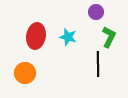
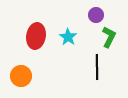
purple circle: moved 3 px down
cyan star: rotated 18 degrees clockwise
black line: moved 1 px left, 3 px down
orange circle: moved 4 px left, 3 px down
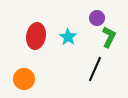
purple circle: moved 1 px right, 3 px down
black line: moved 2 px left, 2 px down; rotated 25 degrees clockwise
orange circle: moved 3 px right, 3 px down
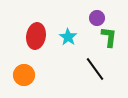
green L-shape: rotated 20 degrees counterclockwise
black line: rotated 60 degrees counterclockwise
orange circle: moved 4 px up
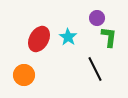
red ellipse: moved 3 px right, 3 px down; rotated 20 degrees clockwise
black line: rotated 10 degrees clockwise
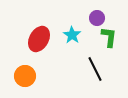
cyan star: moved 4 px right, 2 px up
orange circle: moved 1 px right, 1 px down
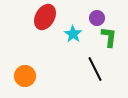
cyan star: moved 1 px right, 1 px up
red ellipse: moved 6 px right, 22 px up
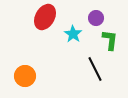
purple circle: moved 1 px left
green L-shape: moved 1 px right, 3 px down
